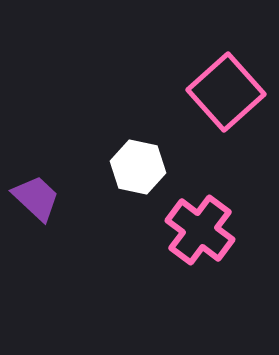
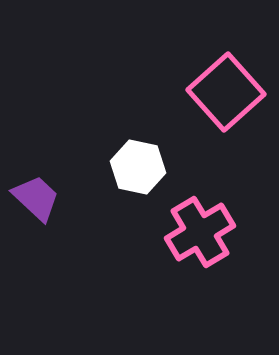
pink cross: moved 2 px down; rotated 22 degrees clockwise
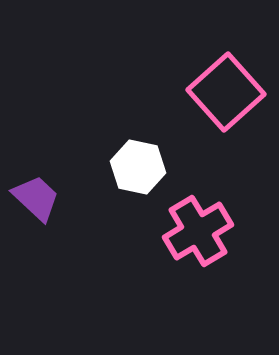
pink cross: moved 2 px left, 1 px up
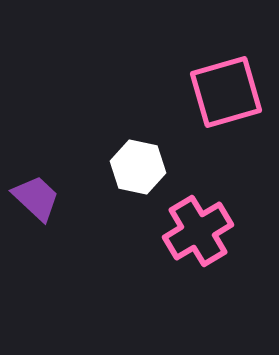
pink square: rotated 26 degrees clockwise
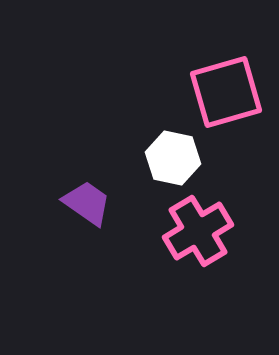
white hexagon: moved 35 px right, 9 px up
purple trapezoid: moved 51 px right, 5 px down; rotated 8 degrees counterclockwise
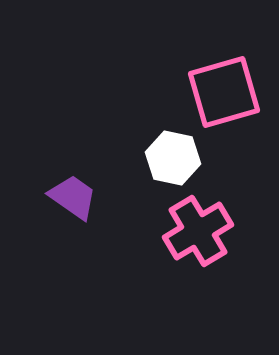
pink square: moved 2 px left
purple trapezoid: moved 14 px left, 6 px up
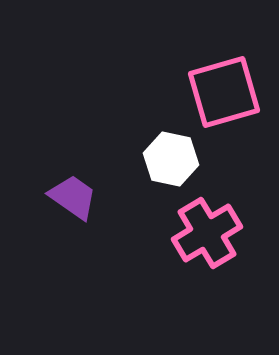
white hexagon: moved 2 px left, 1 px down
pink cross: moved 9 px right, 2 px down
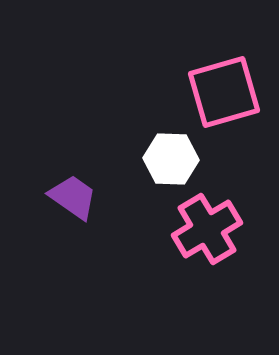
white hexagon: rotated 10 degrees counterclockwise
pink cross: moved 4 px up
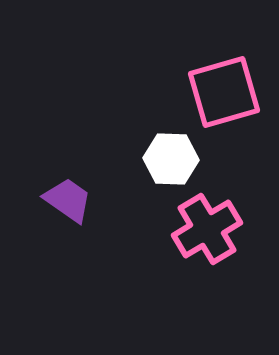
purple trapezoid: moved 5 px left, 3 px down
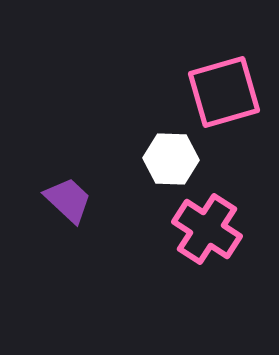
purple trapezoid: rotated 8 degrees clockwise
pink cross: rotated 26 degrees counterclockwise
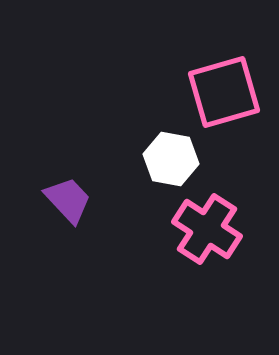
white hexagon: rotated 8 degrees clockwise
purple trapezoid: rotated 4 degrees clockwise
